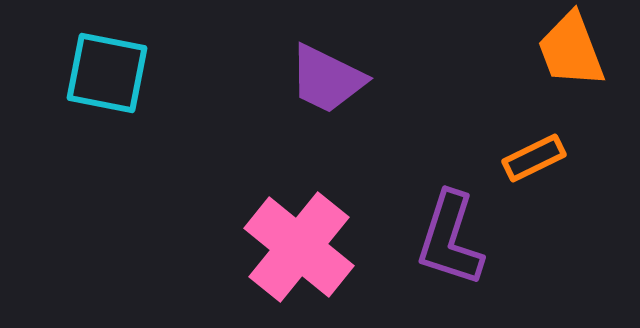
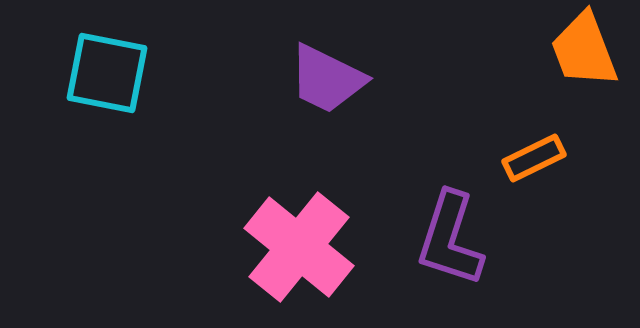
orange trapezoid: moved 13 px right
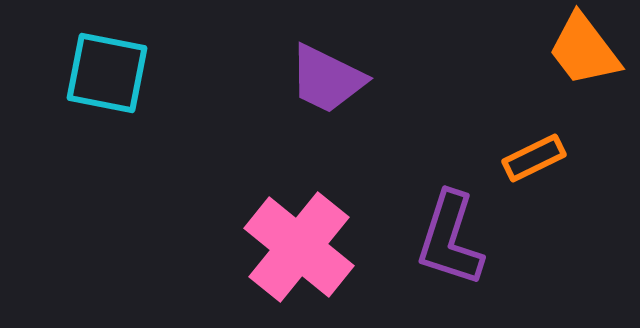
orange trapezoid: rotated 16 degrees counterclockwise
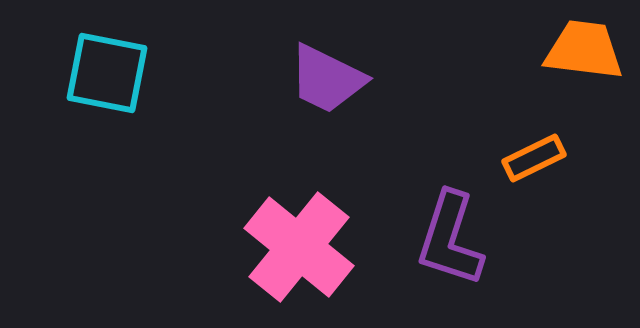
orange trapezoid: rotated 134 degrees clockwise
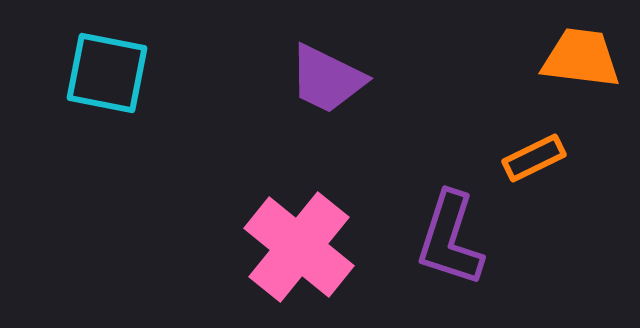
orange trapezoid: moved 3 px left, 8 px down
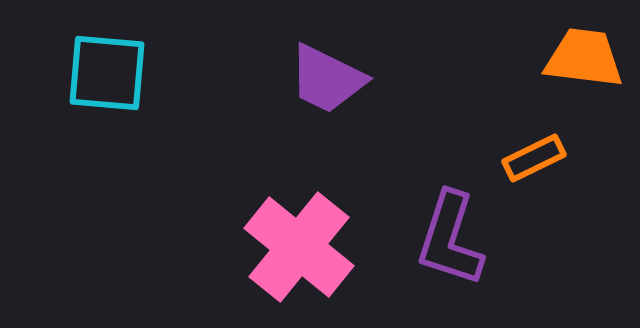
orange trapezoid: moved 3 px right
cyan square: rotated 6 degrees counterclockwise
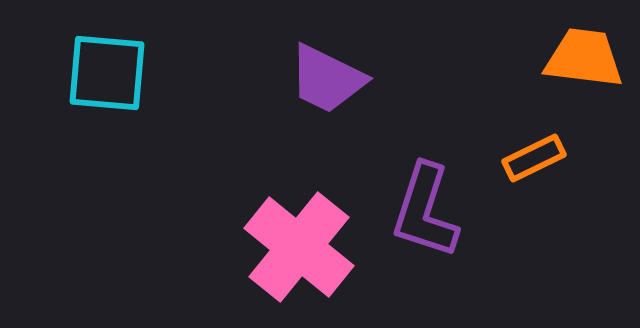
purple L-shape: moved 25 px left, 28 px up
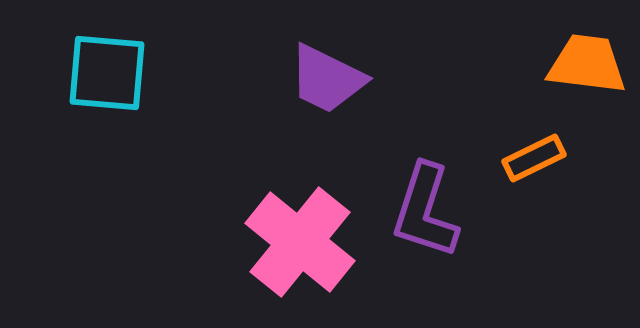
orange trapezoid: moved 3 px right, 6 px down
pink cross: moved 1 px right, 5 px up
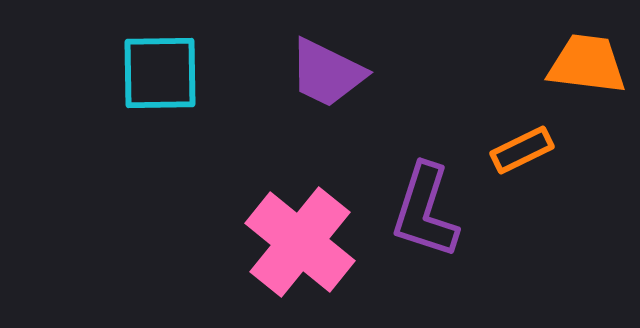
cyan square: moved 53 px right; rotated 6 degrees counterclockwise
purple trapezoid: moved 6 px up
orange rectangle: moved 12 px left, 8 px up
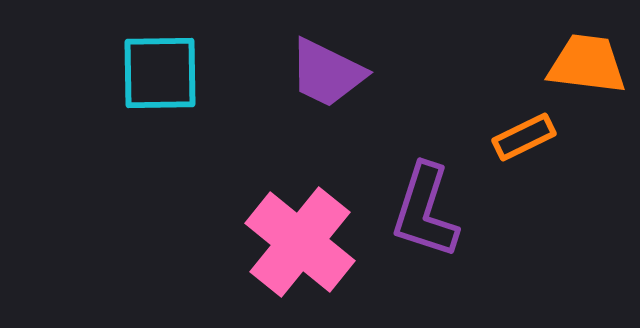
orange rectangle: moved 2 px right, 13 px up
